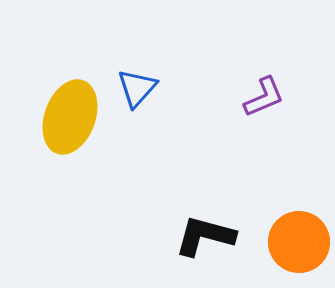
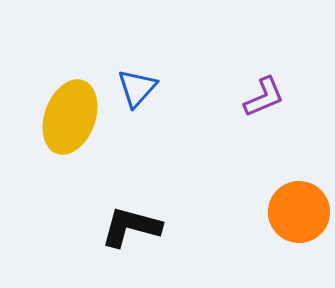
black L-shape: moved 74 px left, 9 px up
orange circle: moved 30 px up
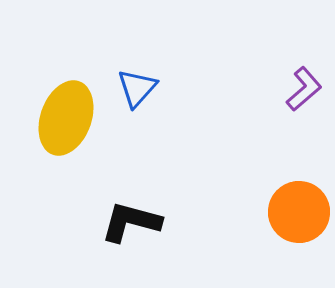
purple L-shape: moved 40 px right, 8 px up; rotated 18 degrees counterclockwise
yellow ellipse: moved 4 px left, 1 px down
black L-shape: moved 5 px up
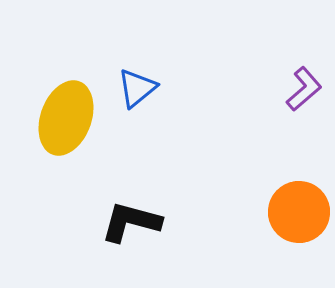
blue triangle: rotated 9 degrees clockwise
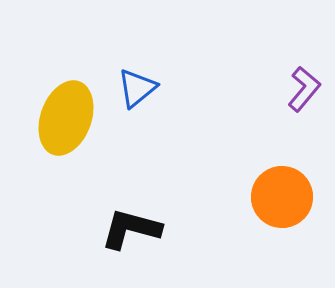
purple L-shape: rotated 9 degrees counterclockwise
orange circle: moved 17 px left, 15 px up
black L-shape: moved 7 px down
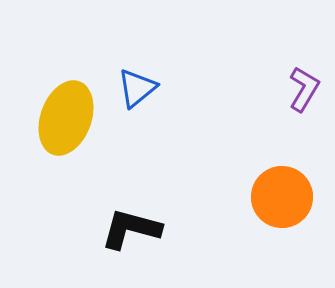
purple L-shape: rotated 9 degrees counterclockwise
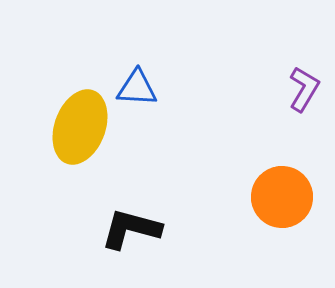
blue triangle: rotated 42 degrees clockwise
yellow ellipse: moved 14 px right, 9 px down
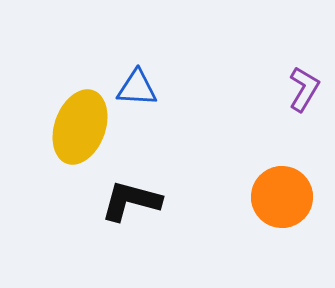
black L-shape: moved 28 px up
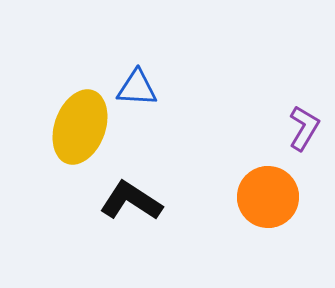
purple L-shape: moved 39 px down
orange circle: moved 14 px left
black L-shape: rotated 18 degrees clockwise
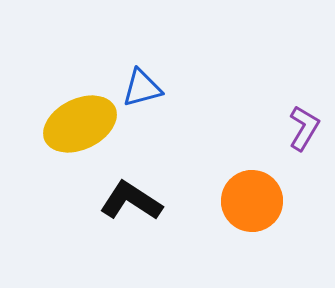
blue triangle: moved 5 px right; rotated 18 degrees counterclockwise
yellow ellipse: moved 3 px up; rotated 44 degrees clockwise
orange circle: moved 16 px left, 4 px down
